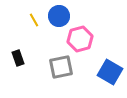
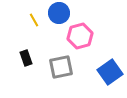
blue circle: moved 3 px up
pink hexagon: moved 3 px up
black rectangle: moved 8 px right
blue square: rotated 25 degrees clockwise
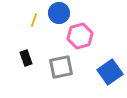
yellow line: rotated 48 degrees clockwise
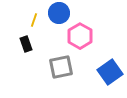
pink hexagon: rotated 15 degrees counterclockwise
black rectangle: moved 14 px up
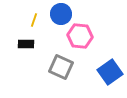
blue circle: moved 2 px right, 1 px down
pink hexagon: rotated 25 degrees counterclockwise
black rectangle: rotated 70 degrees counterclockwise
gray square: rotated 35 degrees clockwise
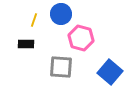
pink hexagon: moved 1 px right, 2 px down; rotated 10 degrees clockwise
gray square: rotated 20 degrees counterclockwise
blue square: rotated 15 degrees counterclockwise
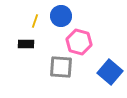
blue circle: moved 2 px down
yellow line: moved 1 px right, 1 px down
pink hexagon: moved 2 px left, 4 px down
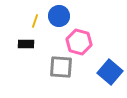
blue circle: moved 2 px left
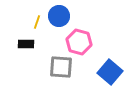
yellow line: moved 2 px right, 1 px down
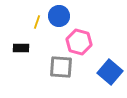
black rectangle: moved 5 px left, 4 px down
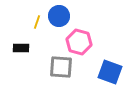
blue square: rotated 20 degrees counterclockwise
